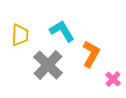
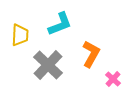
cyan L-shape: moved 2 px left, 7 px up; rotated 100 degrees clockwise
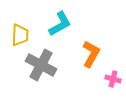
cyan L-shape: rotated 8 degrees counterclockwise
gray cross: moved 7 px left; rotated 16 degrees counterclockwise
pink cross: rotated 28 degrees counterclockwise
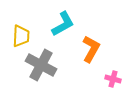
cyan L-shape: moved 3 px right
yellow trapezoid: moved 1 px right, 1 px down
orange L-shape: moved 5 px up
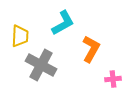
cyan L-shape: moved 1 px up
yellow trapezoid: moved 1 px left
pink cross: rotated 21 degrees counterclockwise
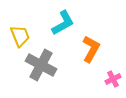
yellow trapezoid: rotated 25 degrees counterclockwise
pink cross: rotated 21 degrees counterclockwise
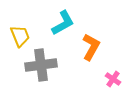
orange L-shape: moved 2 px up
gray cross: rotated 36 degrees counterclockwise
pink cross: rotated 28 degrees counterclockwise
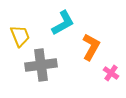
pink cross: moved 2 px left, 6 px up
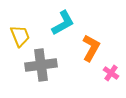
orange L-shape: moved 1 px down
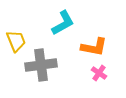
yellow trapezoid: moved 4 px left, 5 px down
orange L-shape: moved 3 px right, 1 px up; rotated 72 degrees clockwise
pink cross: moved 12 px left
